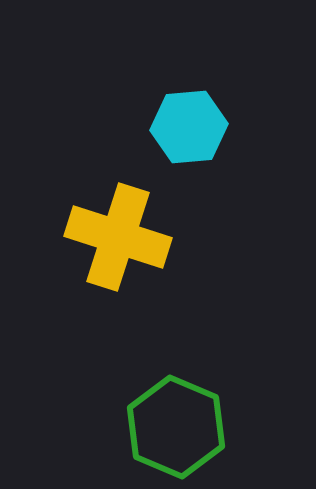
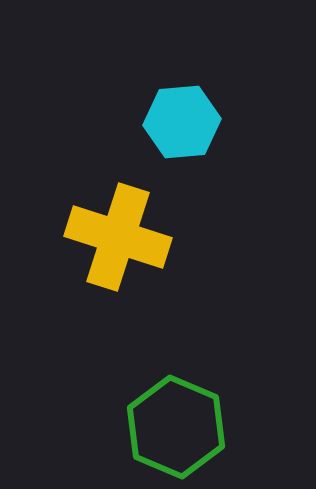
cyan hexagon: moved 7 px left, 5 px up
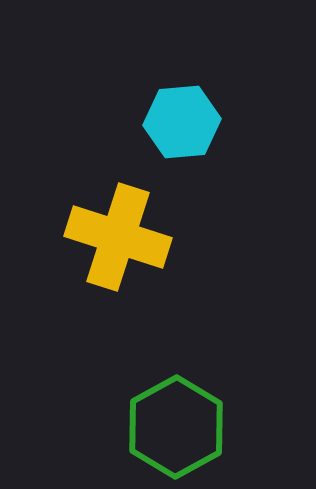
green hexagon: rotated 8 degrees clockwise
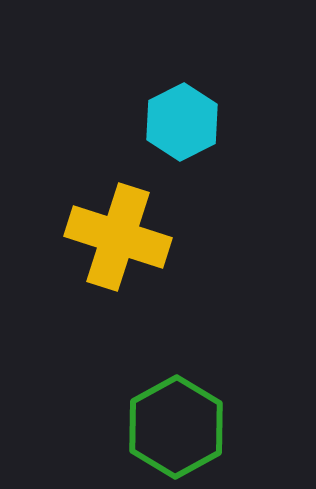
cyan hexagon: rotated 22 degrees counterclockwise
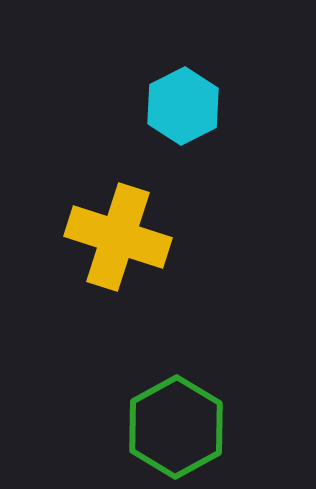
cyan hexagon: moved 1 px right, 16 px up
